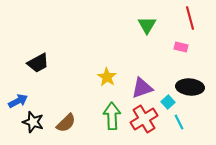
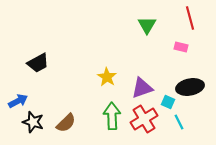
black ellipse: rotated 16 degrees counterclockwise
cyan square: rotated 24 degrees counterclockwise
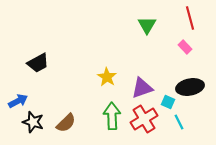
pink rectangle: moved 4 px right; rotated 32 degrees clockwise
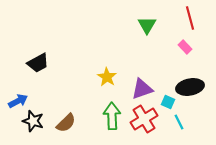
purple triangle: moved 1 px down
black star: moved 1 px up
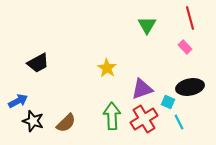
yellow star: moved 9 px up
